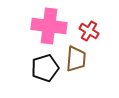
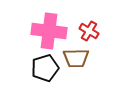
pink cross: moved 5 px down
brown trapezoid: moved 1 px up; rotated 84 degrees clockwise
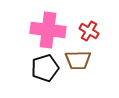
pink cross: moved 1 px left, 1 px up
brown trapezoid: moved 2 px right, 2 px down
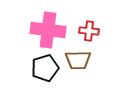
red cross: rotated 24 degrees counterclockwise
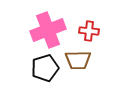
pink cross: rotated 28 degrees counterclockwise
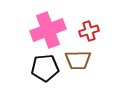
red cross: rotated 24 degrees counterclockwise
black pentagon: rotated 12 degrees clockwise
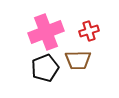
pink cross: moved 2 px left, 2 px down
black pentagon: rotated 16 degrees counterclockwise
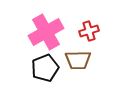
pink cross: rotated 8 degrees counterclockwise
